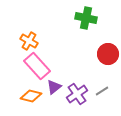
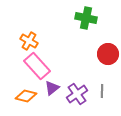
purple triangle: moved 2 px left, 1 px down
gray line: rotated 56 degrees counterclockwise
orange diamond: moved 5 px left
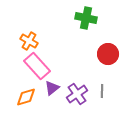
orange diamond: moved 1 px down; rotated 30 degrees counterclockwise
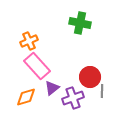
green cross: moved 6 px left, 5 px down
orange cross: rotated 36 degrees clockwise
red circle: moved 18 px left, 23 px down
purple cross: moved 4 px left, 4 px down; rotated 15 degrees clockwise
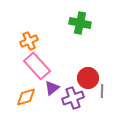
red circle: moved 2 px left, 1 px down
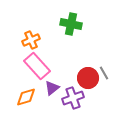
green cross: moved 9 px left, 1 px down
orange cross: moved 2 px right, 1 px up
gray line: moved 2 px right, 18 px up; rotated 32 degrees counterclockwise
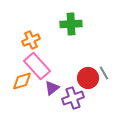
green cross: rotated 15 degrees counterclockwise
orange diamond: moved 4 px left, 16 px up
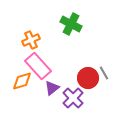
green cross: rotated 30 degrees clockwise
pink rectangle: moved 1 px right
purple cross: rotated 25 degrees counterclockwise
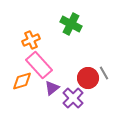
pink rectangle: moved 1 px right, 1 px up
